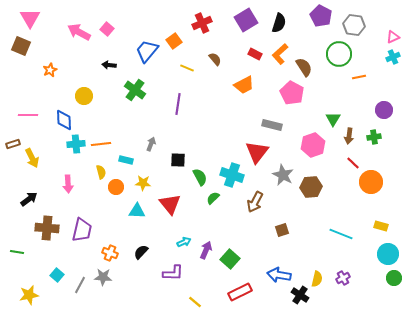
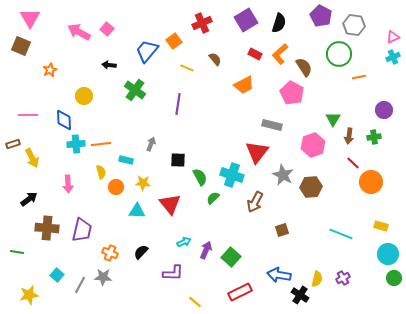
green square at (230, 259): moved 1 px right, 2 px up
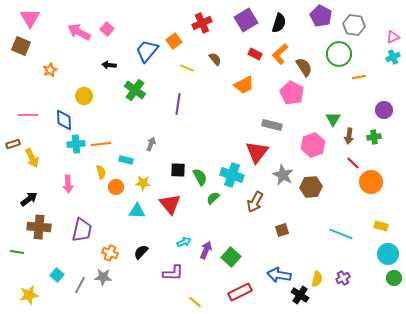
black square at (178, 160): moved 10 px down
brown cross at (47, 228): moved 8 px left, 1 px up
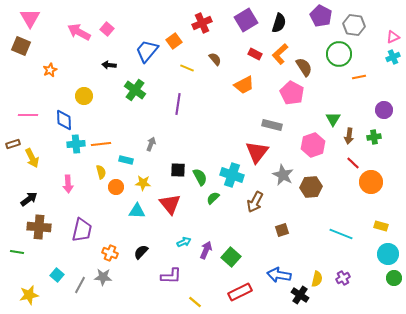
purple L-shape at (173, 273): moved 2 px left, 3 px down
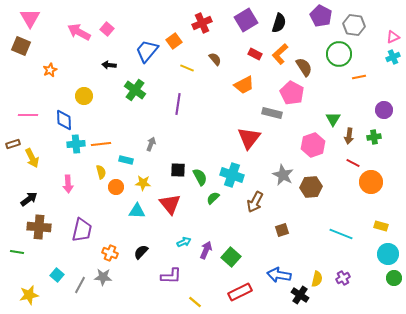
gray rectangle at (272, 125): moved 12 px up
red triangle at (257, 152): moved 8 px left, 14 px up
red line at (353, 163): rotated 16 degrees counterclockwise
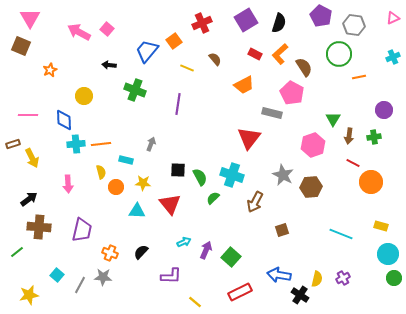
pink triangle at (393, 37): moved 19 px up
green cross at (135, 90): rotated 15 degrees counterclockwise
green line at (17, 252): rotated 48 degrees counterclockwise
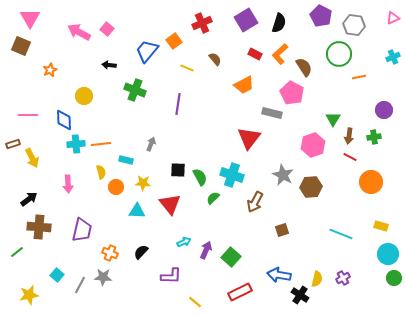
red line at (353, 163): moved 3 px left, 6 px up
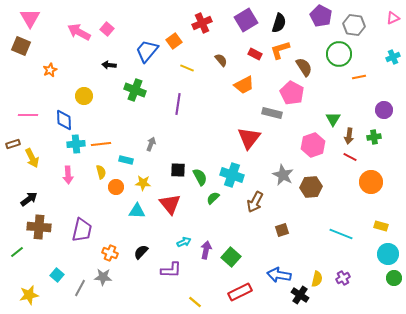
orange L-shape at (280, 54): moved 4 px up; rotated 25 degrees clockwise
brown semicircle at (215, 59): moved 6 px right, 1 px down
pink arrow at (68, 184): moved 9 px up
purple arrow at (206, 250): rotated 12 degrees counterclockwise
purple L-shape at (171, 276): moved 6 px up
gray line at (80, 285): moved 3 px down
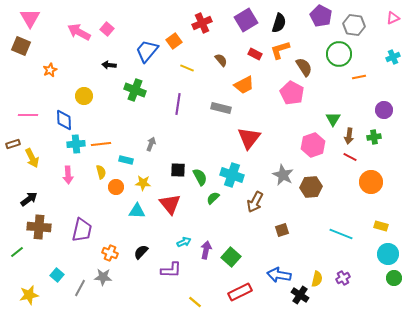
gray rectangle at (272, 113): moved 51 px left, 5 px up
